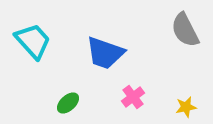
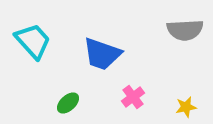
gray semicircle: rotated 66 degrees counterclockwise
blue trapezoid: moved 3 px left, 1 px down
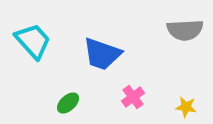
yellow star: rotated 20 degrees clockwise
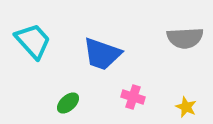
gray semicircle: moved 8 px down
pink cross: rotated 35 degrees counterclockwise
yellow star: rotated 15 degrees clockwise
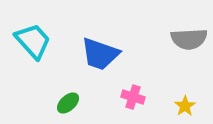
gray semicircle: moved 4 px right, 1 px down
blue trapezoid: moved 2 px left
yellow star: moved 1 px left, 1 px up; rotated 15 degrees clockwise
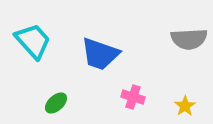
green ellipse: moved 12 px left
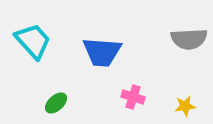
blue trapezoid: moved 2 px right, 2 px up; rotated 15 degrees counterclockwise
yellow star: rotated 25 degrees clockwise
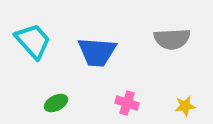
gray semicircle: moved 17 px left
blue trapezoid: moved 5 px left
pink cross: moved 6 px left, 6 px down
green ellipse: rotated 15 degrees clockwise
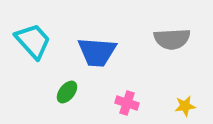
green ellipse: moved 11 px right, 11 px up; rotated 25 degrees counterclockwise
